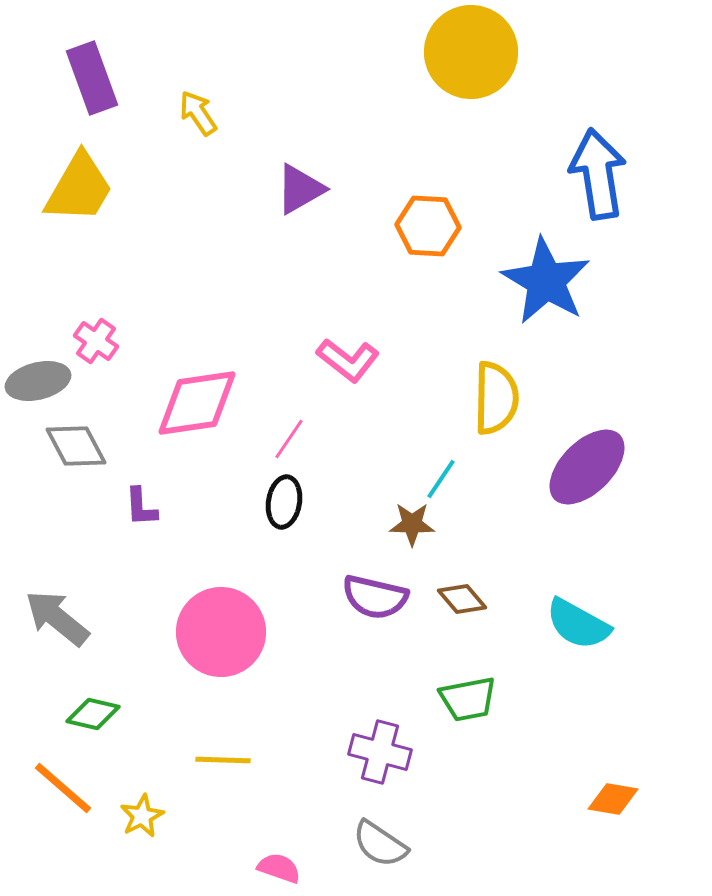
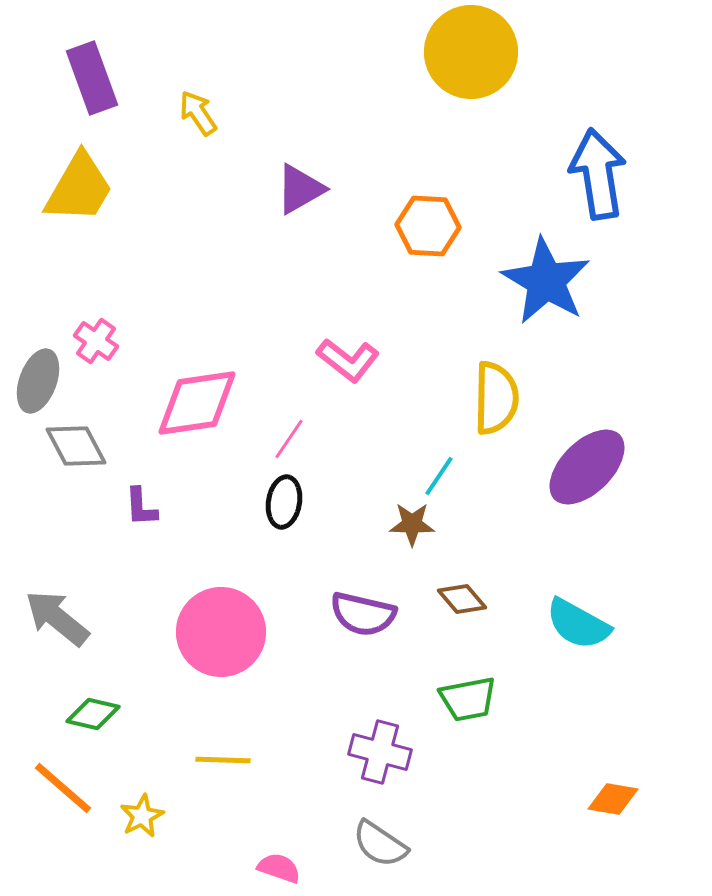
gray ellipse: rotated 56 degrees counterclockwise
cyan line: moved 2 px left, 3 px up
purple semicircle: moved 12 px left, 17 px down
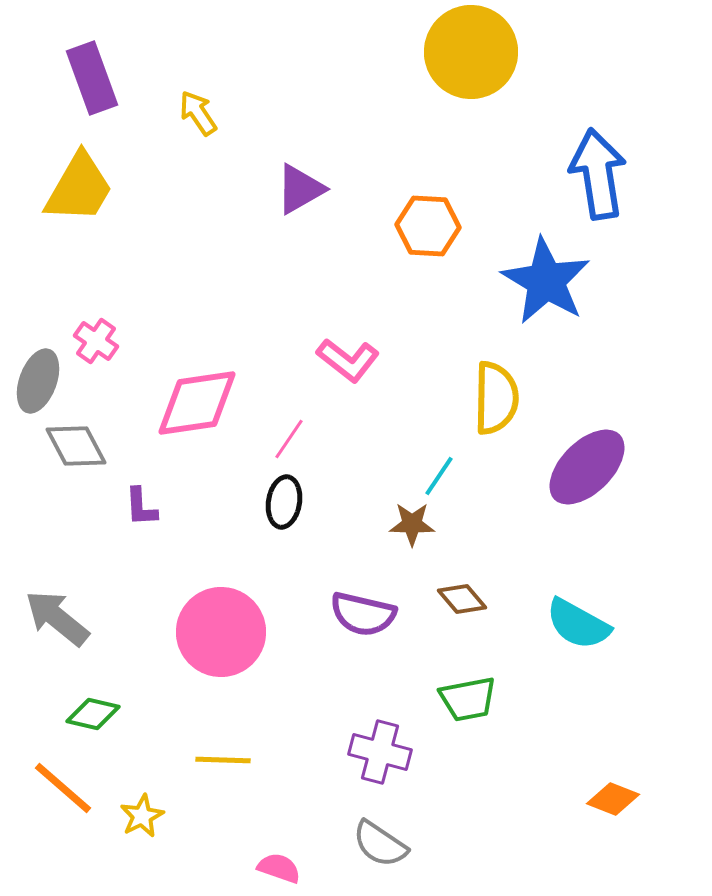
orange diamond: rotated 12 degrees clockwise
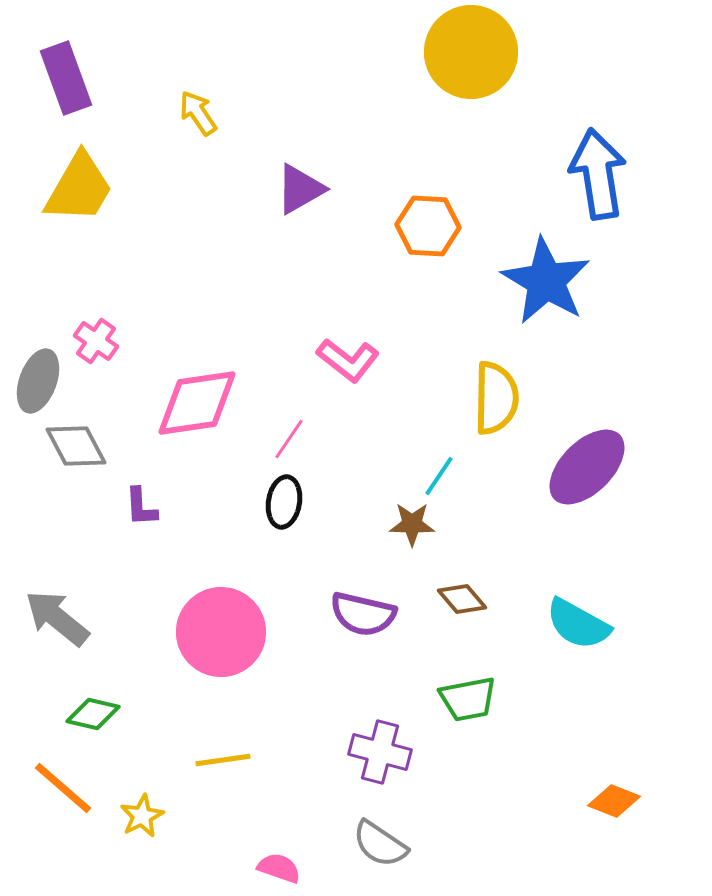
purple rectangle: moved 26 px left
yellow line: rotated 10 degrees counterclockwise
orange diamond: moved 1 px right, 2 px down
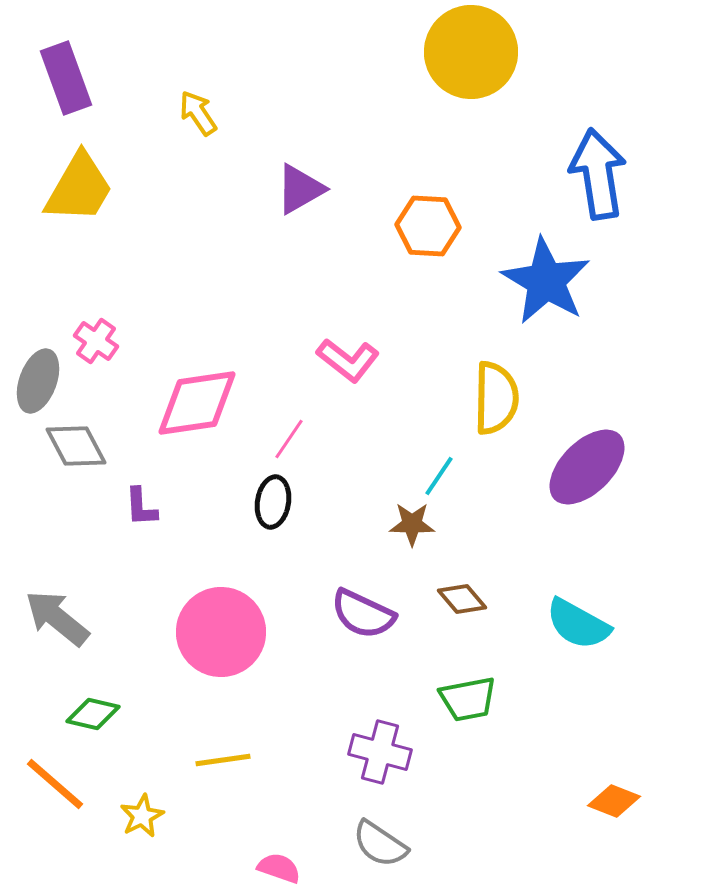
black ellipse: moved 11 px left
purple semicircle: rotated 12 degrees clockwise
orange line: moved 8 px left, 4 px up
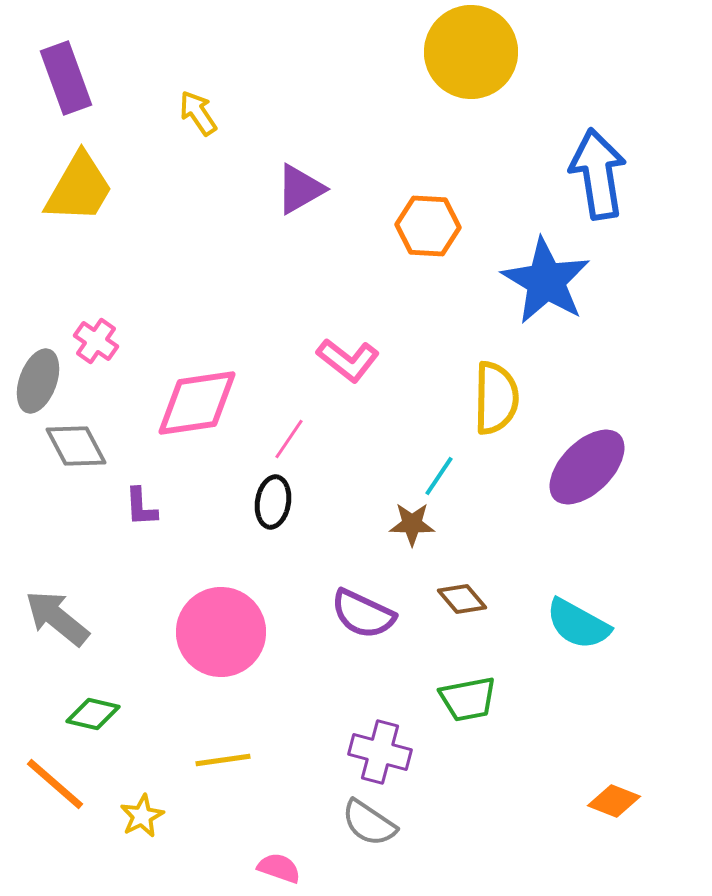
gray semicircle: moved 11 px left, 21 px up
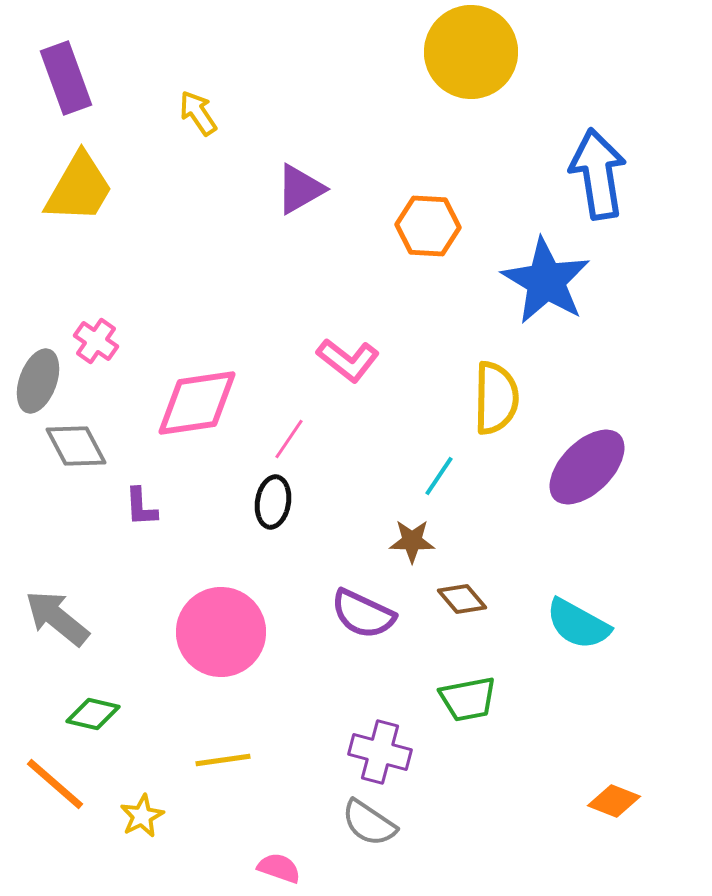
brown star: moved 17 px down
